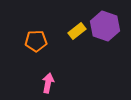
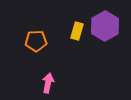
purple hexagon: rotated 12 degrees clockwise
yellow rectangle: rotated 36 degrees counterclockwise
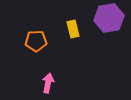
purple hexagon: moved 4 px right, 8 px up; rotated 20 degrees clockwise
yellow rectangle: moved 4 px left, 2 px up; rotated 30 degrees counterclockwise
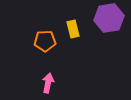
orange pentagon: moved 9 px right
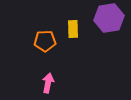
yellow rectangle: rotated 12 degrees clockwise
